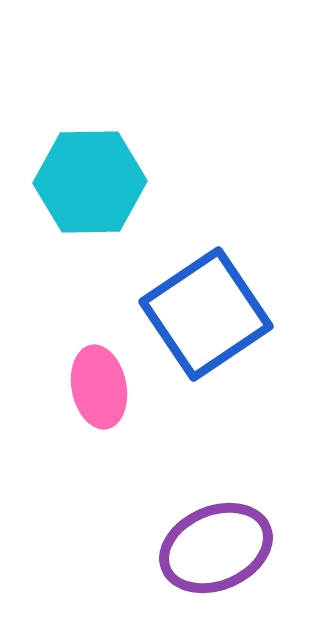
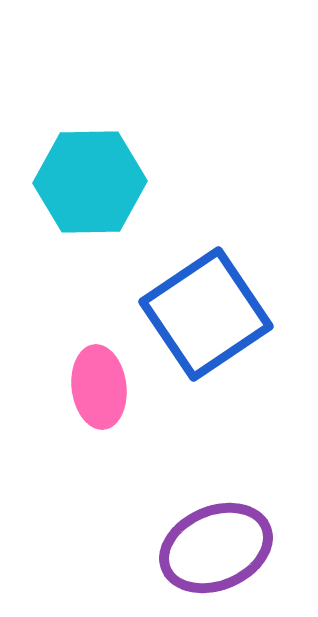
pink ellipse: rotated 4 degrees clockwise
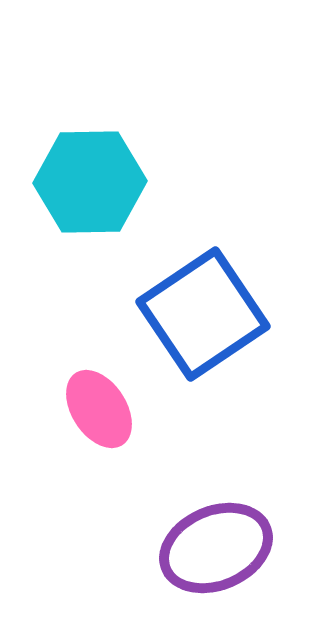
blue square: moved 3 px left
pink ellipse: moved 22 px down; rotated 26 degrees counterclockwise
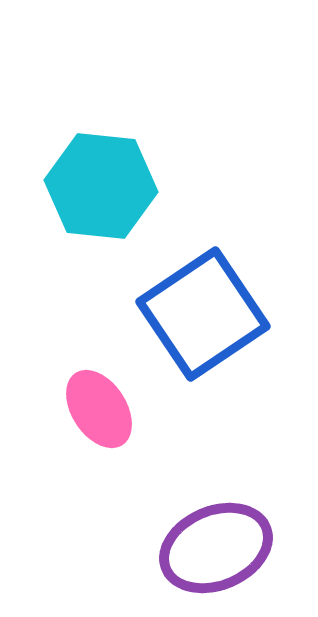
cyan hexagon: moved 11 px right, 4 px down; rotated 7 degrees clockwise
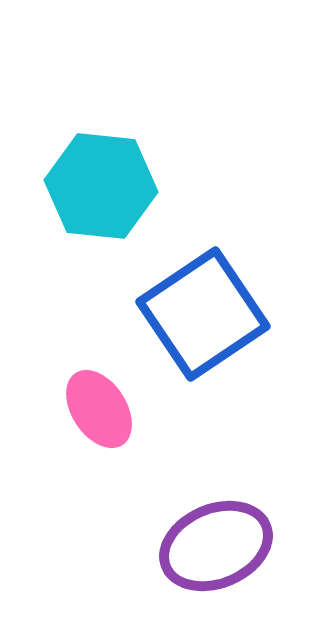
purple ellipse: moved 2 px up
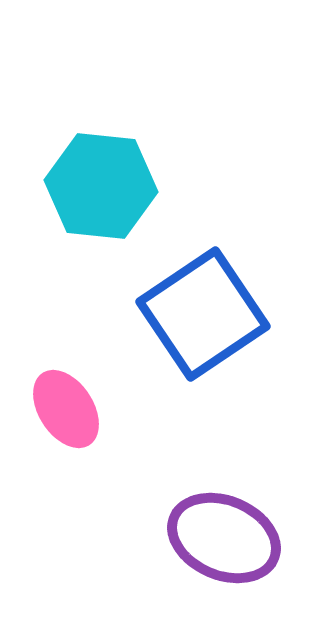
pink ellipse: moved 33 px left
purple ellipse: moved 8 px right, 8 px up; rotated 46 degrees clockwise
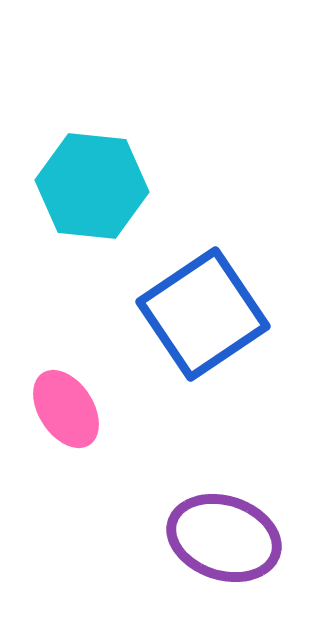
cyan hexagon: moved 9 px left
purple ellipse: rotated 5 degrees counterclockwise
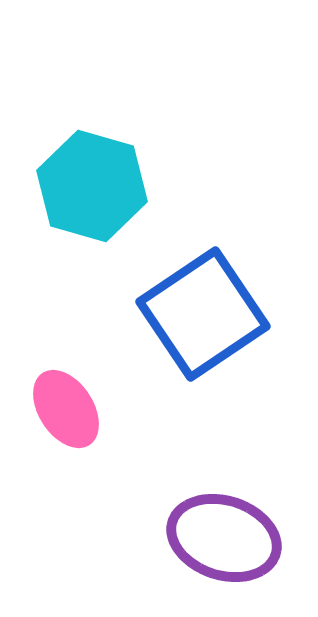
cyan hexagon: rotated 10 degrees clockwise
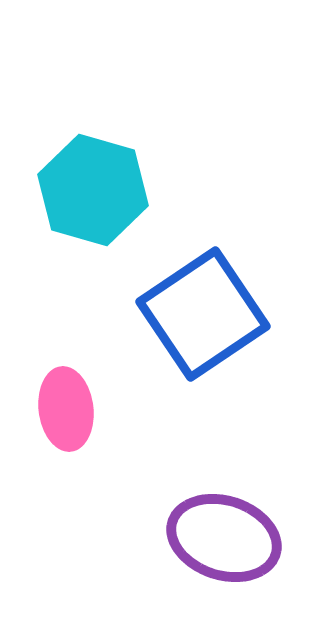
cyan hexagon: moved 1 px right, 4 px down
pink ellipse: rotated 26 degrees clockwise
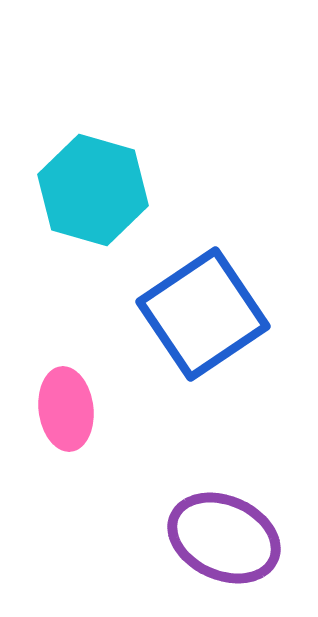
purple ellipse: rotated 6 degrees clockwise
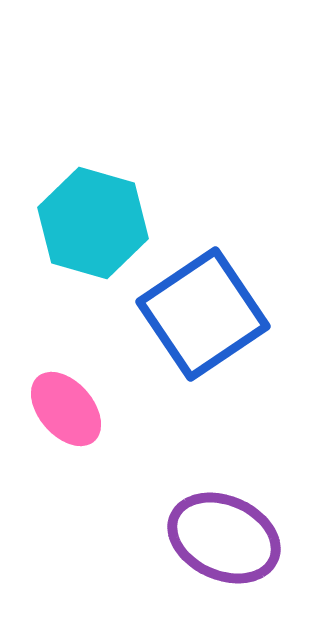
cyan hexagon: moved 33 px down
pink ellipse: rotated 34 degrees counterclockwise
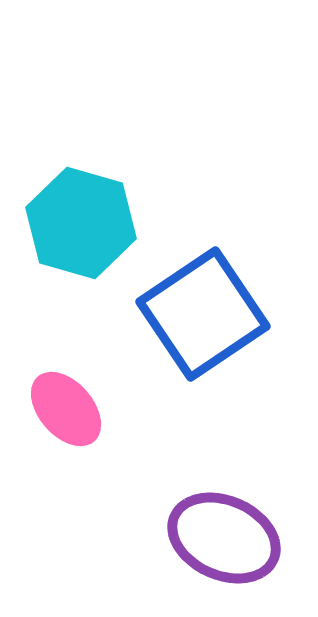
cyan hexagon: moved 12 px left
